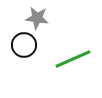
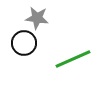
black circle: moved 2 px up
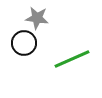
green line: moved 1 px left
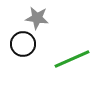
black circle: moved 1 px left, 1 px down
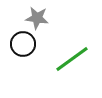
green line: rotated 12 degrees counterclockwise
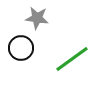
black circle: moved 2 px left, 4 px down
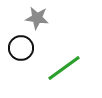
green line: moved 8 px left, 9 px down
